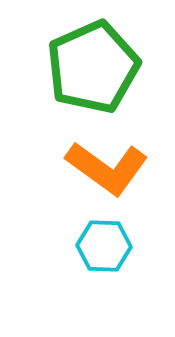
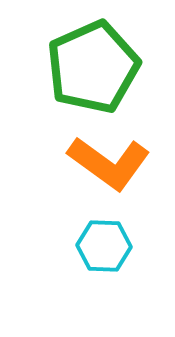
orange L-shape: moved 2 px right, 5 px up
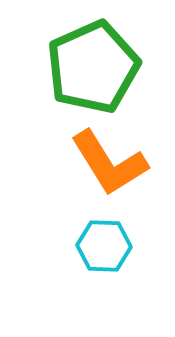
orange L-shape: rotated 22 degrees clockwise
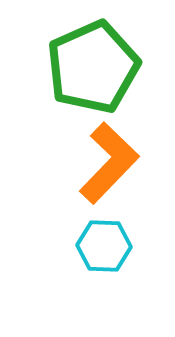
orange L-shape: rotated 104 degrees counterclockwise
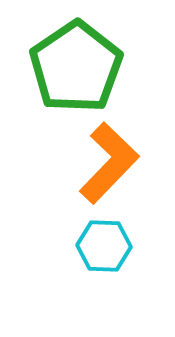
green pentagon: moved 17 px left; rotated 10 degrees counterclockwise
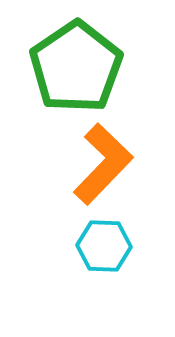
orange L-shape: moved 6 px left, 1 px down
